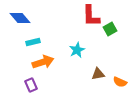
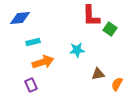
blue diamond: rotated 55 degrees counterclockwise
green square: rotated 24 degrees counterclockwise
cyan star: rotated 21 degrees clockwise
orange semicircle: moved 3 px left, 2 px down; rotated 96 degrees clockwise
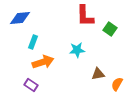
red L-shape: moved 6 px left
cyan rectangle: rotated 56 degrees counterclockwise
purple rectangle: rotated 32 degrees counterclockwise
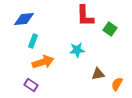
blue diamond: moved 4 px right, 1 px down
cyan rectangle: moved 1 px up
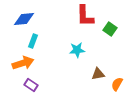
orange arrow: moved 20 px left, 1 px down
